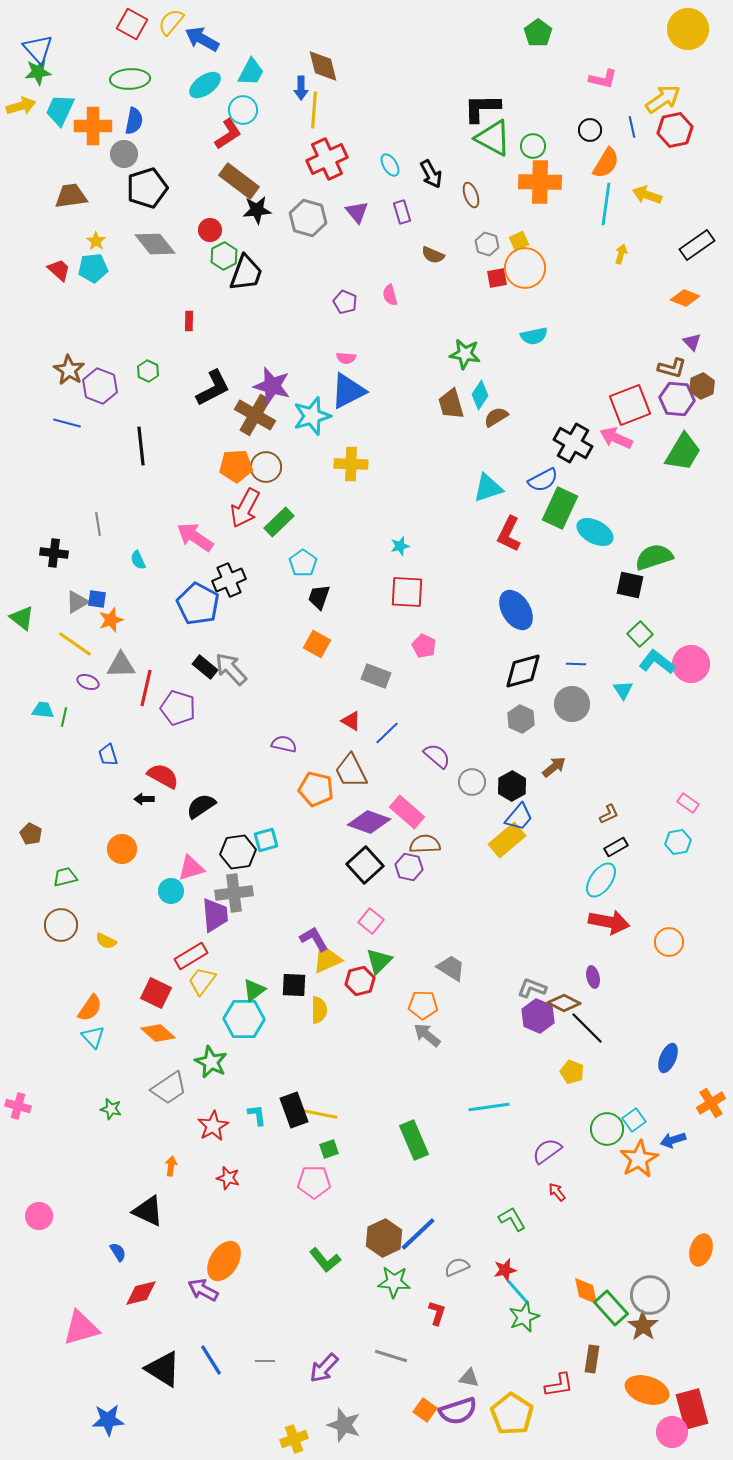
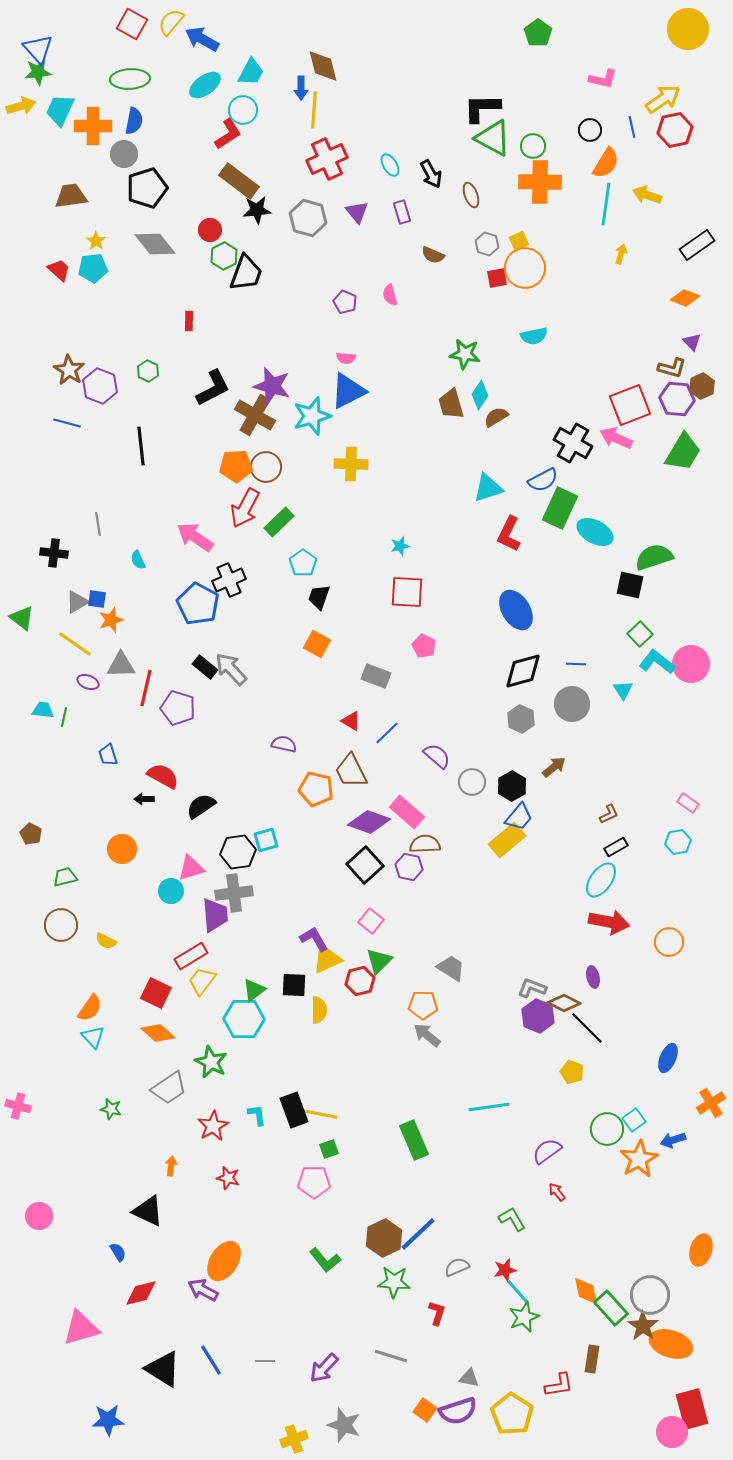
orange ellipse at (647, 1390): moved 24 px right, 46 px up
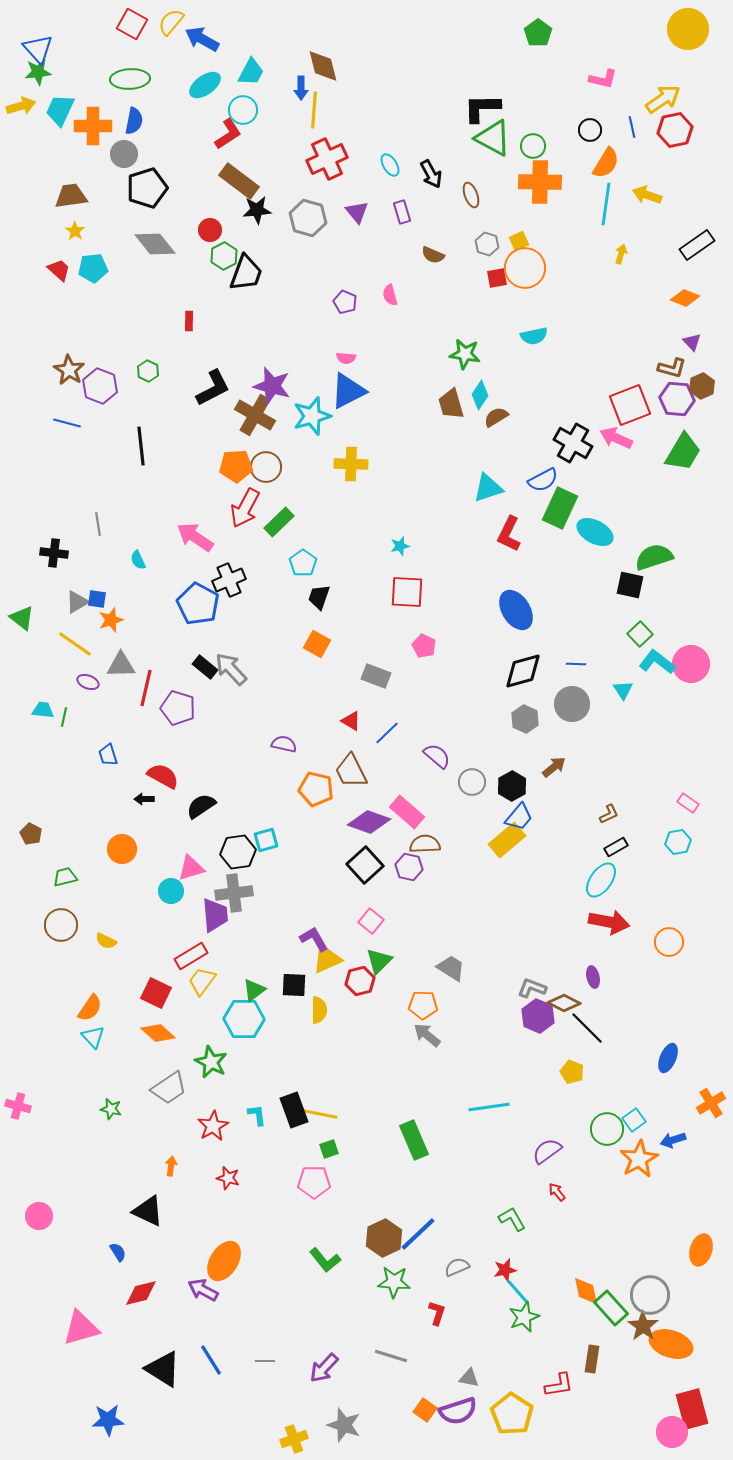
yellow star at (96, 241): moved 21 px left, 10 px up
gray hexagon at (521, 719): moved 4 px right
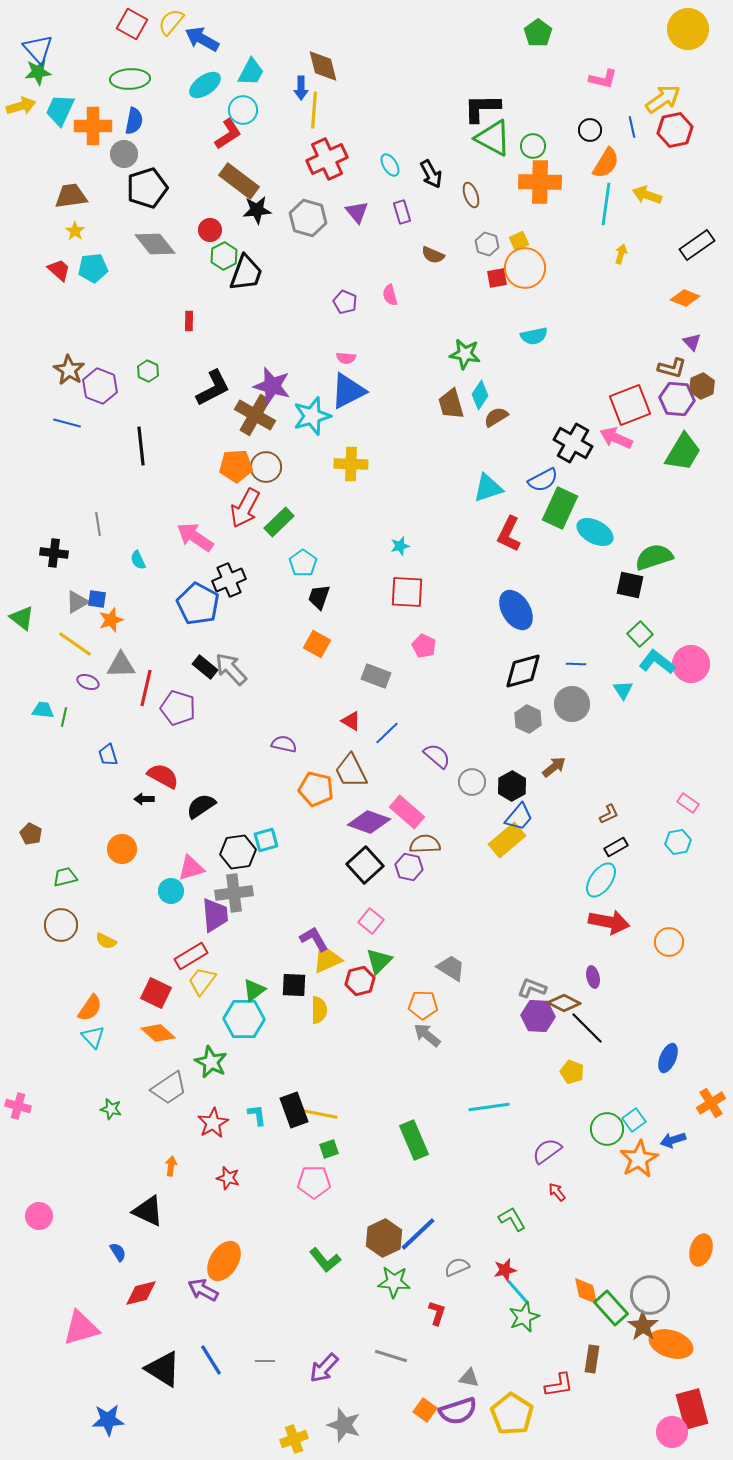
gray hexagon at (525, 719): moved 3 px right
purple hexagon at (538, 1016): rotated 20 degrees counterclockwise
red star at (213, 1126): moved 3 px up
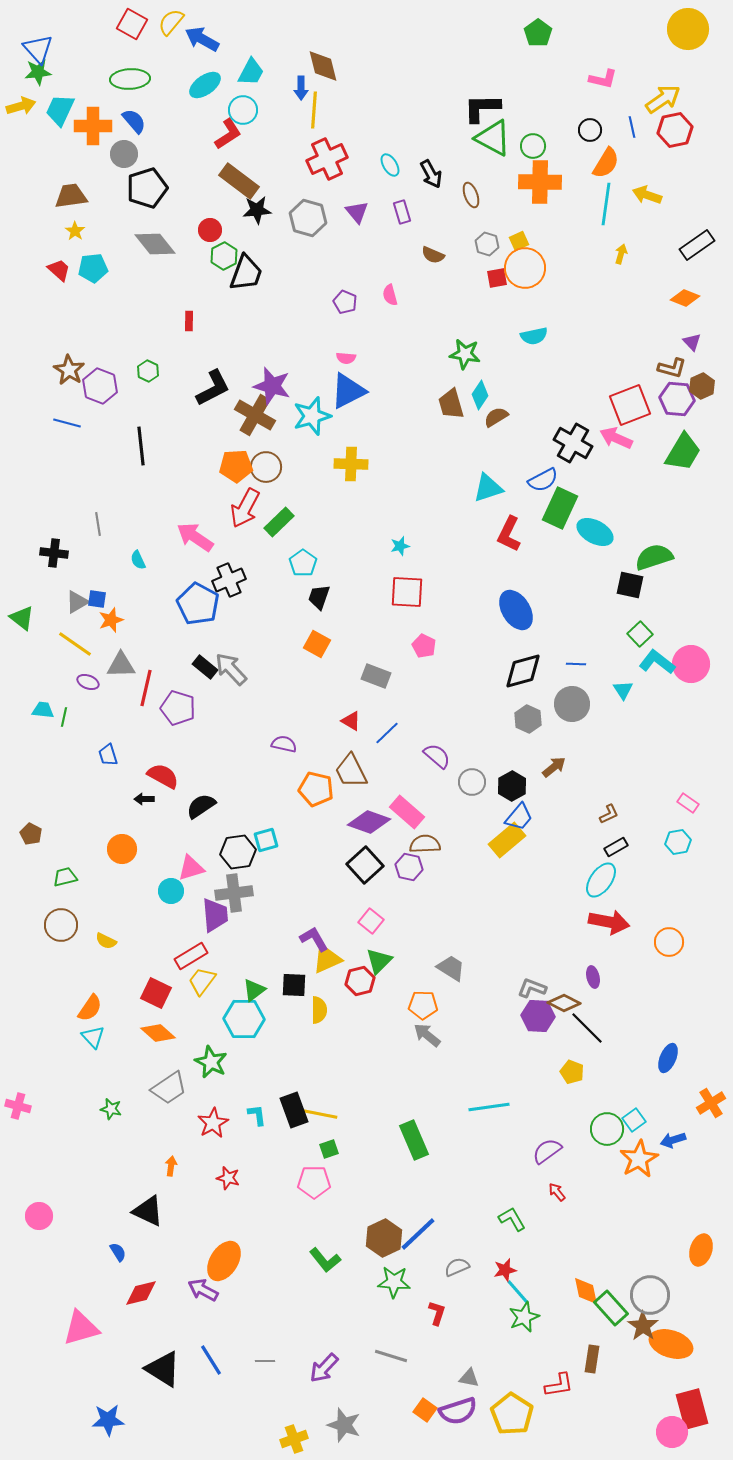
blue semicircle at (134, 121): rotated 52 degrees counterclockwise
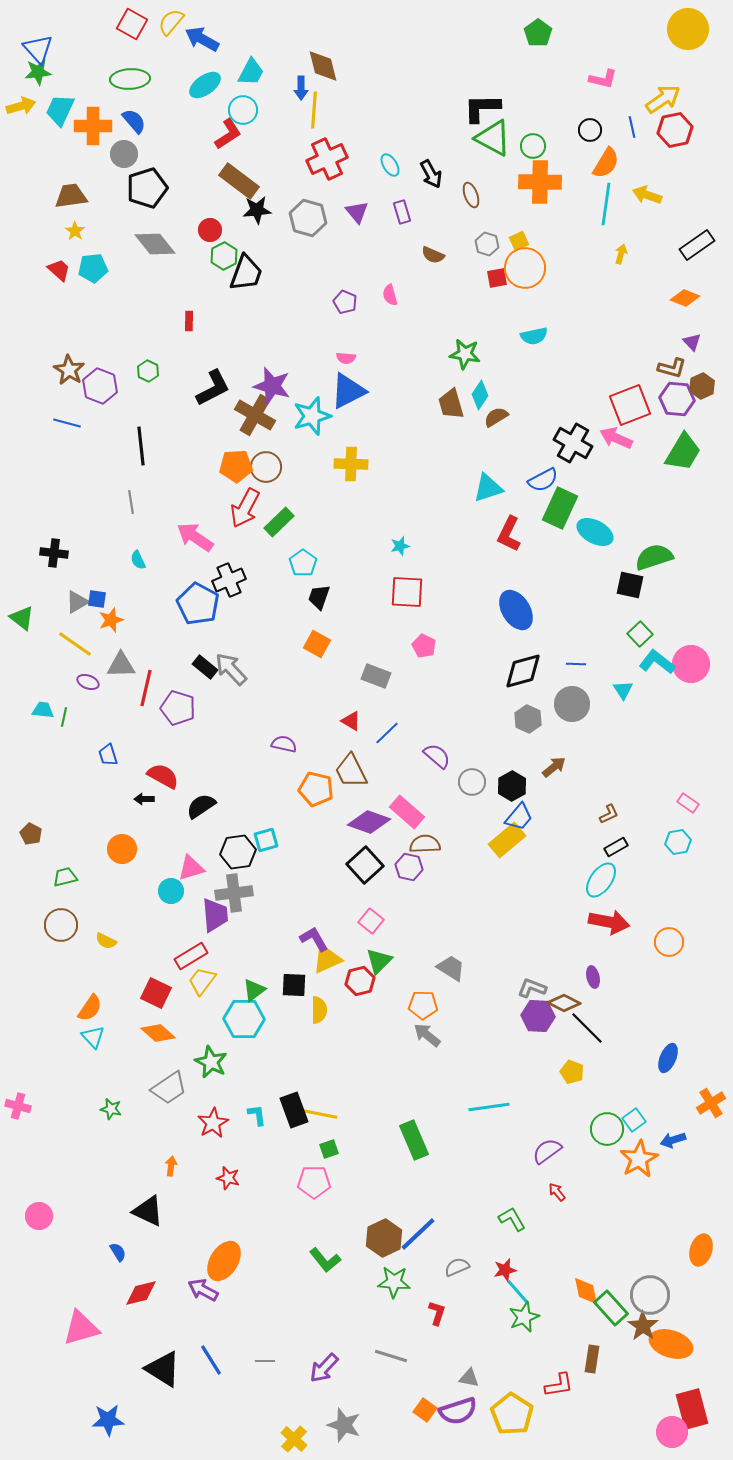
gray line at (98, 524): moved 33 px right, 22 px up
yellow cross at (294, 1439): rotated 28 degrees counterclockwise
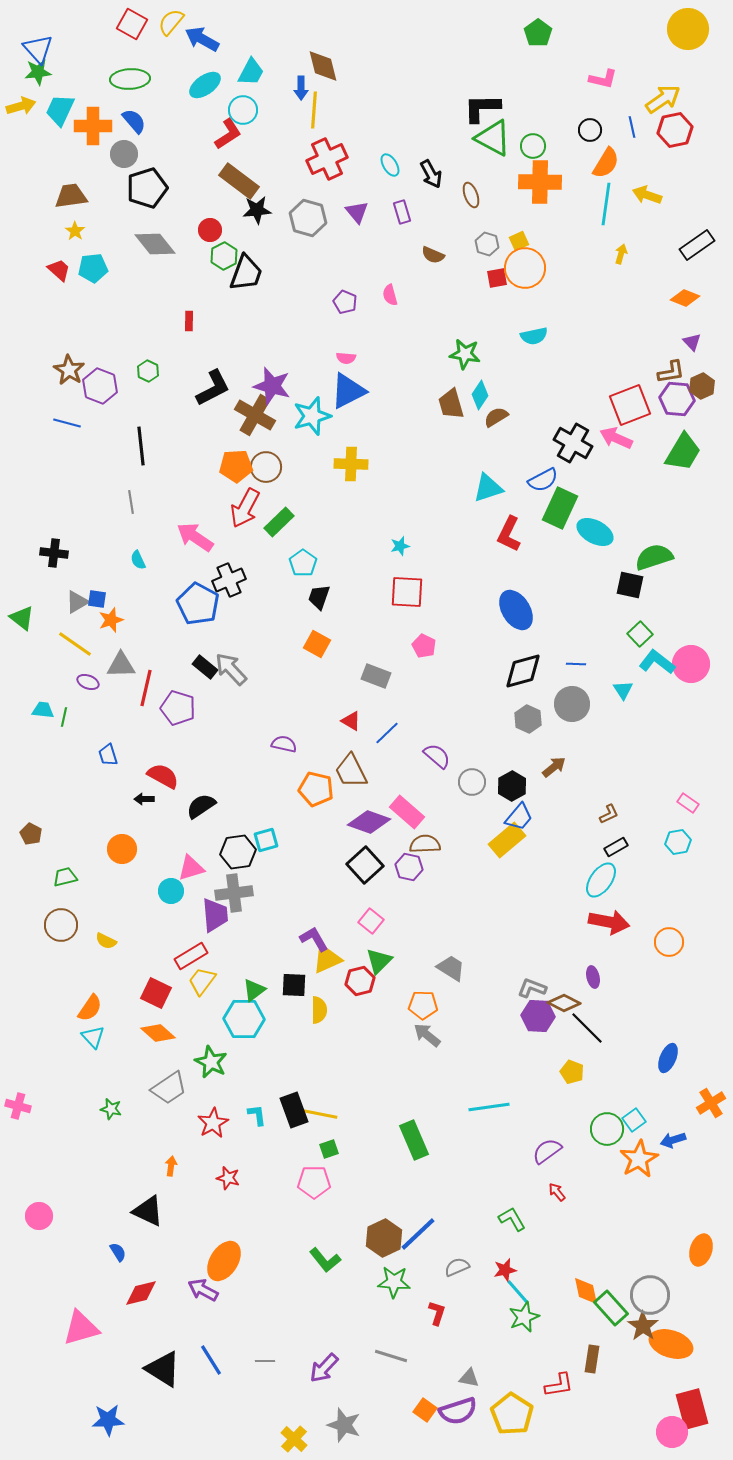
brown L-shape at (672, 368): moved 1 px left, 4 px down; rotated 24 degrees counterclockwise
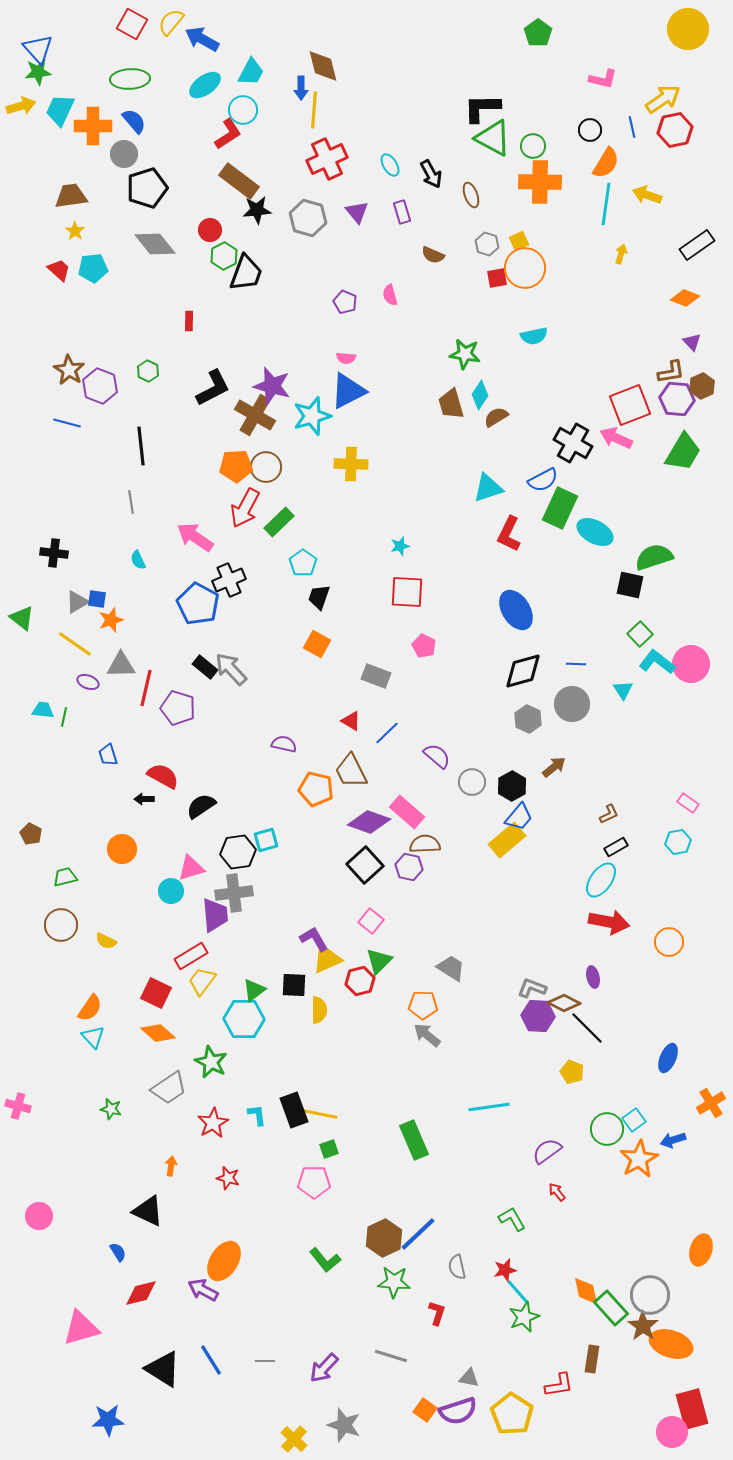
gray semicircle at (457, 1267): rotated 80 degrees counterclockwise
